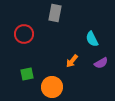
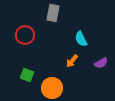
gray rectangle: moved 2 px left
red circle: moved 1 px right, 1 px down
cyan semicircle: moved 11 px left
green square: moved 1 px down; rotated 32 degrees clockwise
orange circle: moved 1 px down
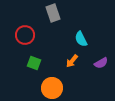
gray rectangle: rotated 30 degrees counterclockwise
green square: moved 7 px right, 12 px up
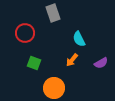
red circle: moved 2 px up
cyan semicircle: moved 2 px left
orange arrow: moved 1 px up
orange circle: moved 2 px right
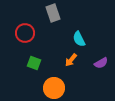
orange arrow: moved 1 px left
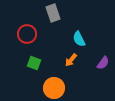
red circle: moved 2 px right, 1 px down
purple semicircle: moved 2 px right; rotated 24 degrees counterclockwise
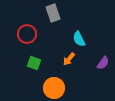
orange arrow: moved 2 px left, 1 px up
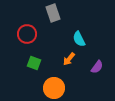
purple semicircle: moved 6 px left, 4 px down
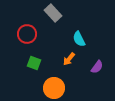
gray rectangle: rotated 24 degrees counterclockwise
